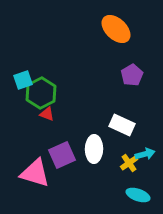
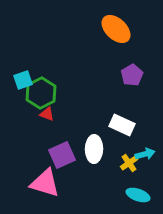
pink triangle: moved 10 px right, 10 px down
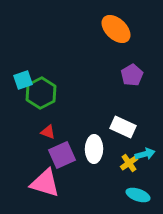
red triangle: moved 1 px right, 18 px down
white rectangle: moved 1 px right, 2 px down
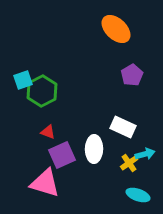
green hexagon: moved 1 px right, 2 px up
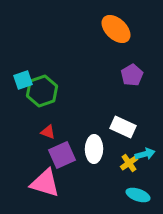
green hexagon: rotated 8 degrees clockwise
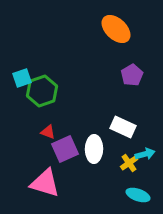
cyan square: moved 1 px left, 2 px up
purple square: moved 3 px right, 6 px up
